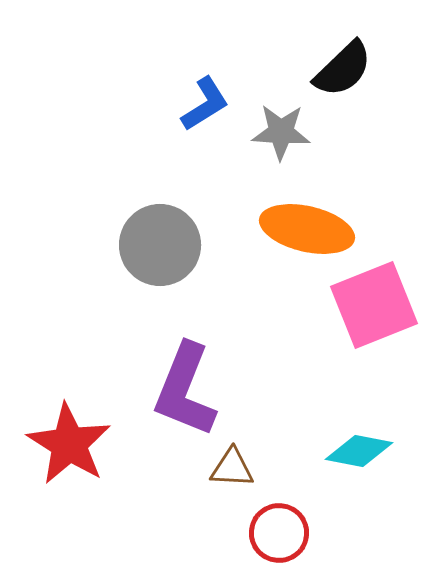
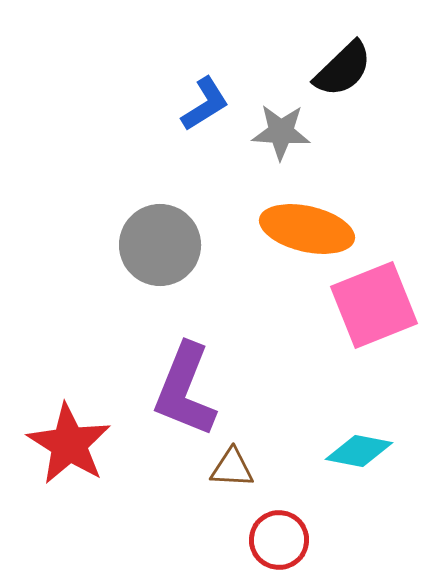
red circle: moved 7 px down
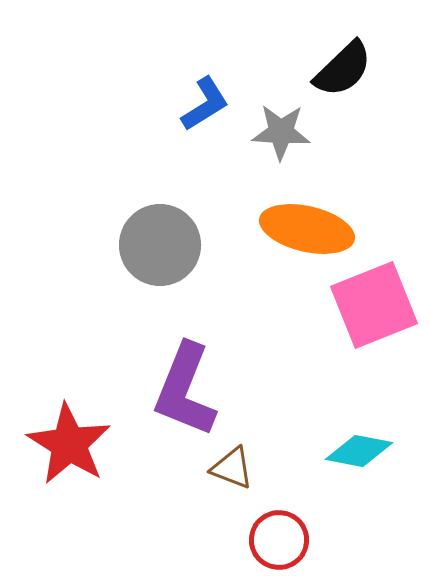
brown triangle: rotated 18 degrees clockwise
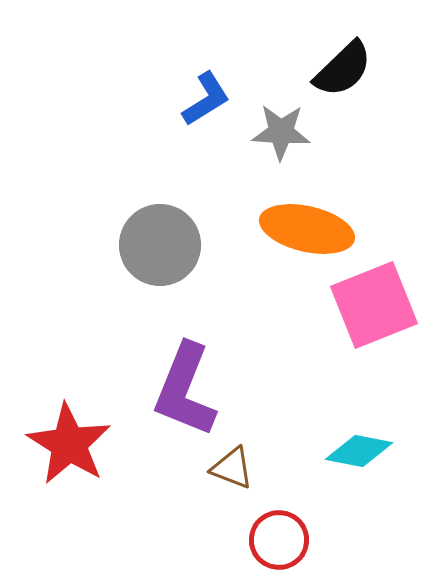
blue L-shape: moved 1 px right, 5 px up
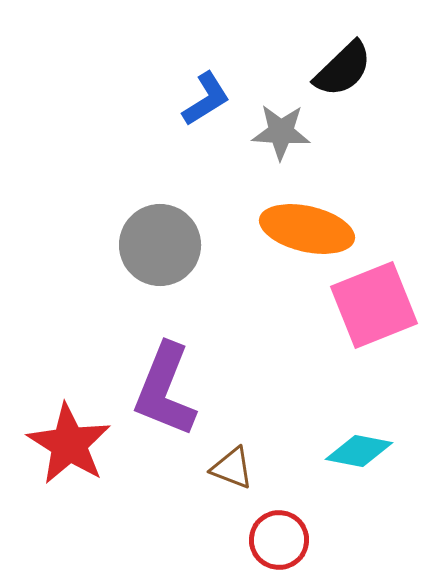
purple L-shape: moved 20 px left
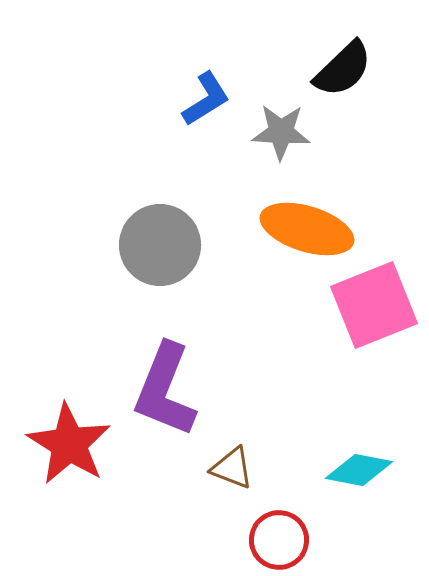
orange ellipse: rotated 4 degrees clockwise
cyan diamond: moved 19 px down
